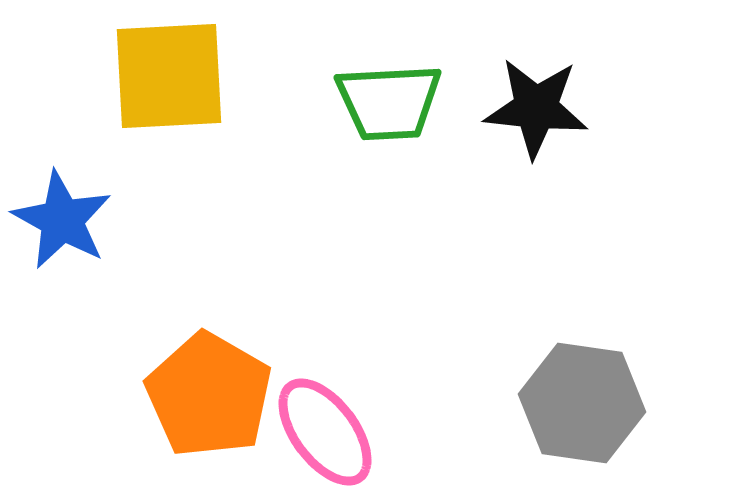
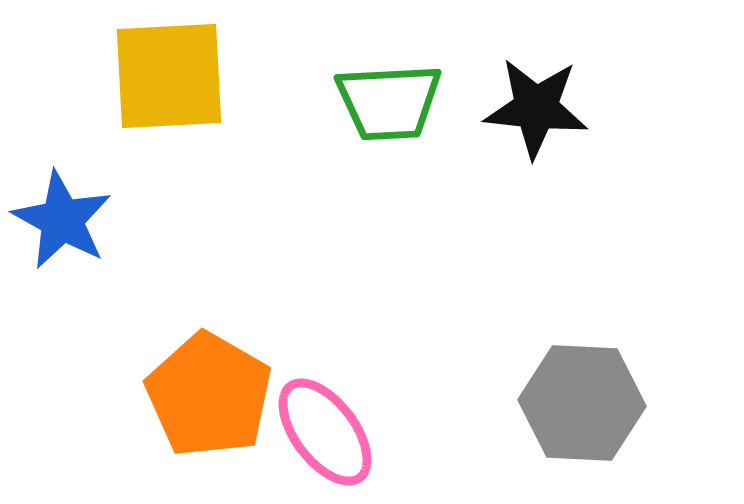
gray hexagon: rotated 5 degrees counterclockwise
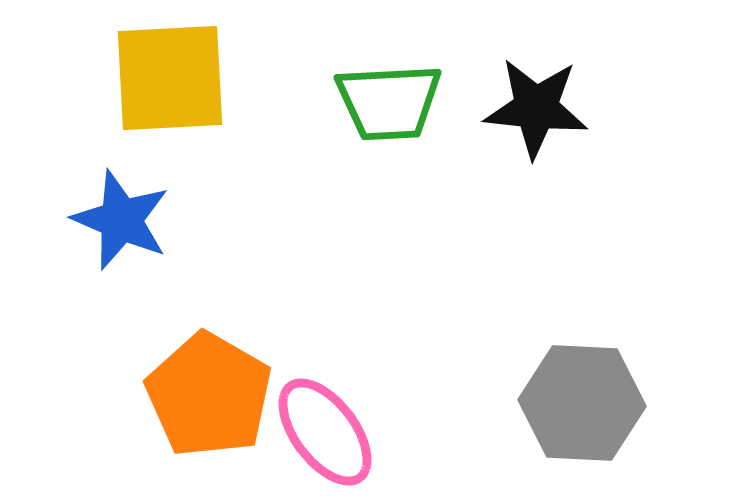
yellow square: moved 1 px right, 2 px down
blue star: moved 59 px right; rotated 6 degrees counterclockwise
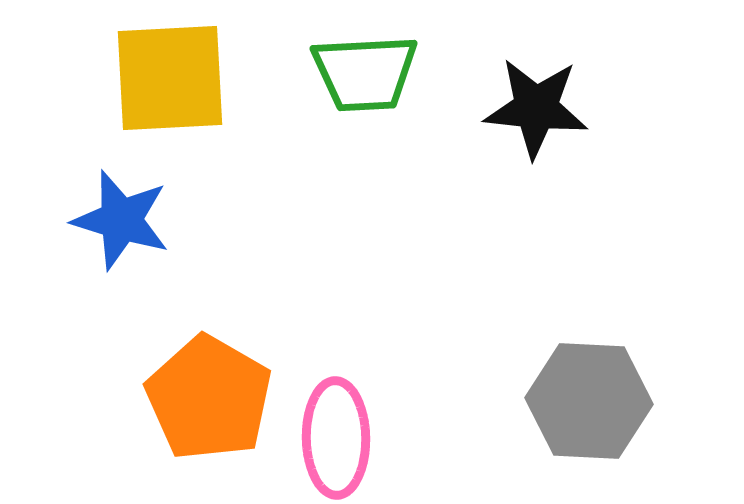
green trapezoid: moved 24 px left, 29 px up
blue star: rotated 6 degrees counterclockwise
orange pentagon: moved 3 px down
gray hexagon: moved 7 px right, 2 px up
pink ellipse: moved 11 px right, 6 px down; rotated 36 degrees clockwise
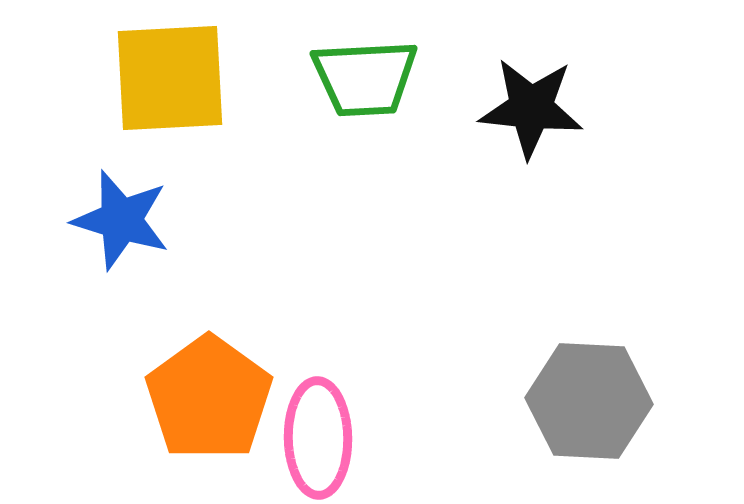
green trapezoid: moved 5 px down
black star: moved 5 px left
orange pentagon: rotated 6 degrees clockwise
pink ellipse: moved 18 px left
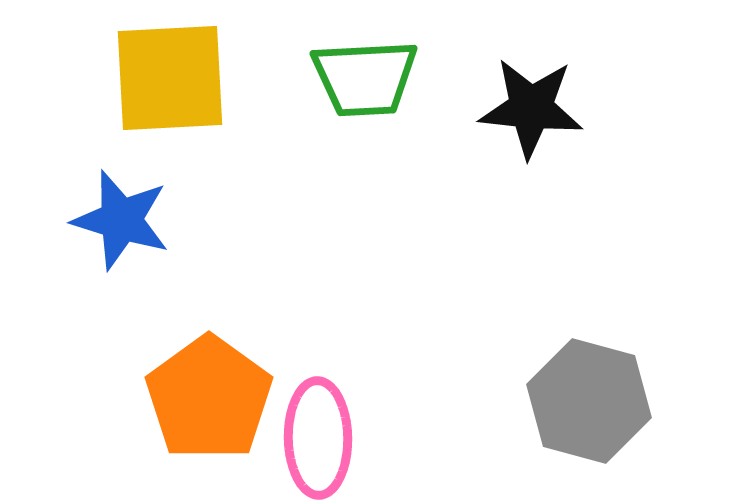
gray hexagon: rotated 12 degrees clockwise
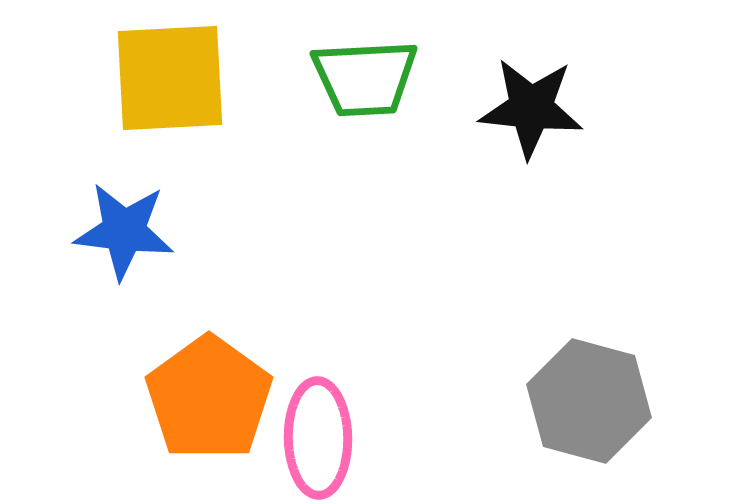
blue star: moved 3 px right, 11 px down; rotated 10 degrees counterclockwise
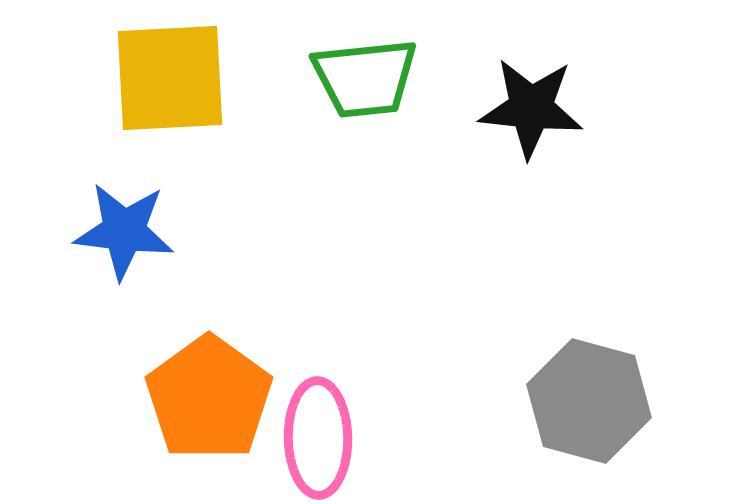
green trapezoid: rotated 3 degrees counterclockwise
